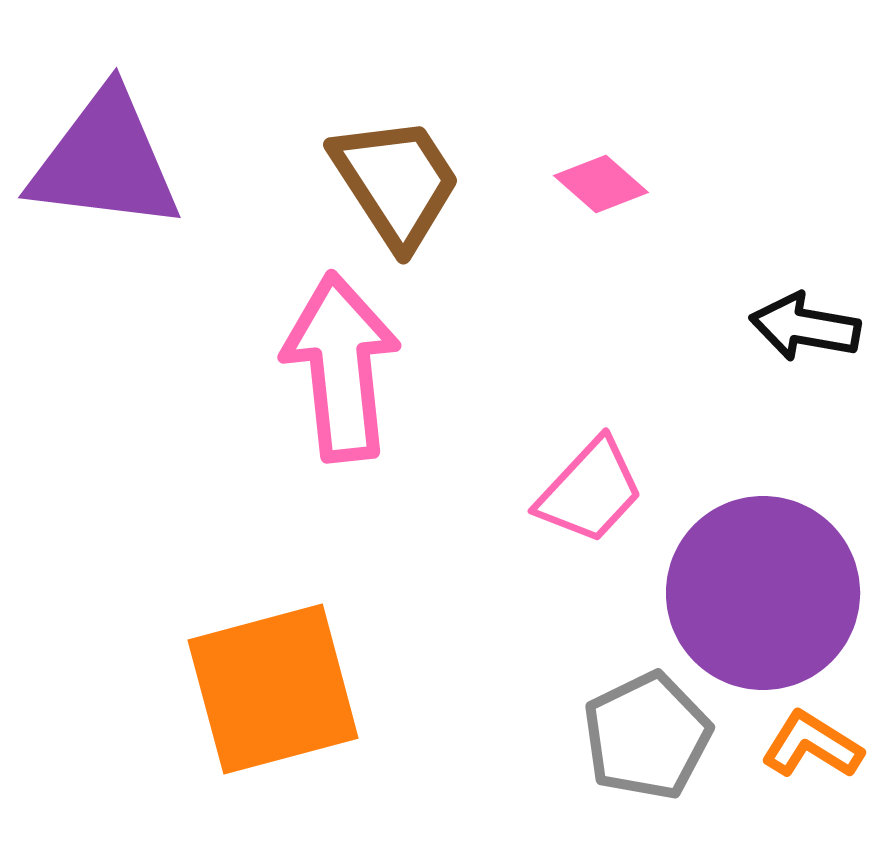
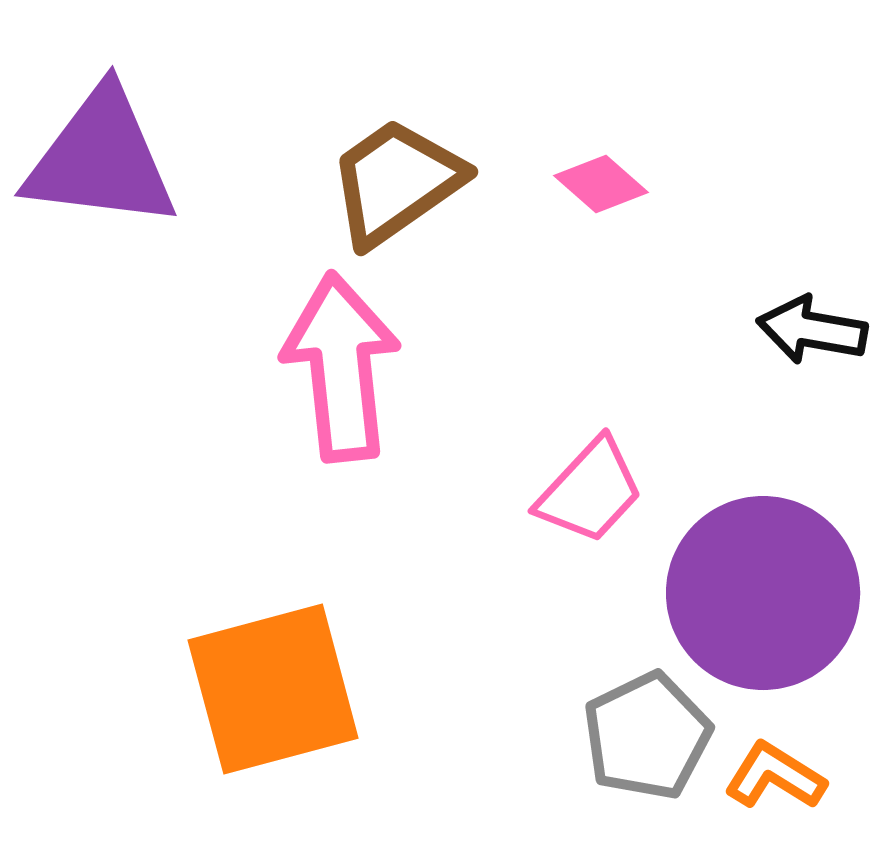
purple triangle: moved 4 px left, 2 px up
brown trapezoid: rotated 92 degrees counterclockwise
black arrow: moved 7 px right, 3 px down
orange L-shape: moved 37 px left, 31 px down
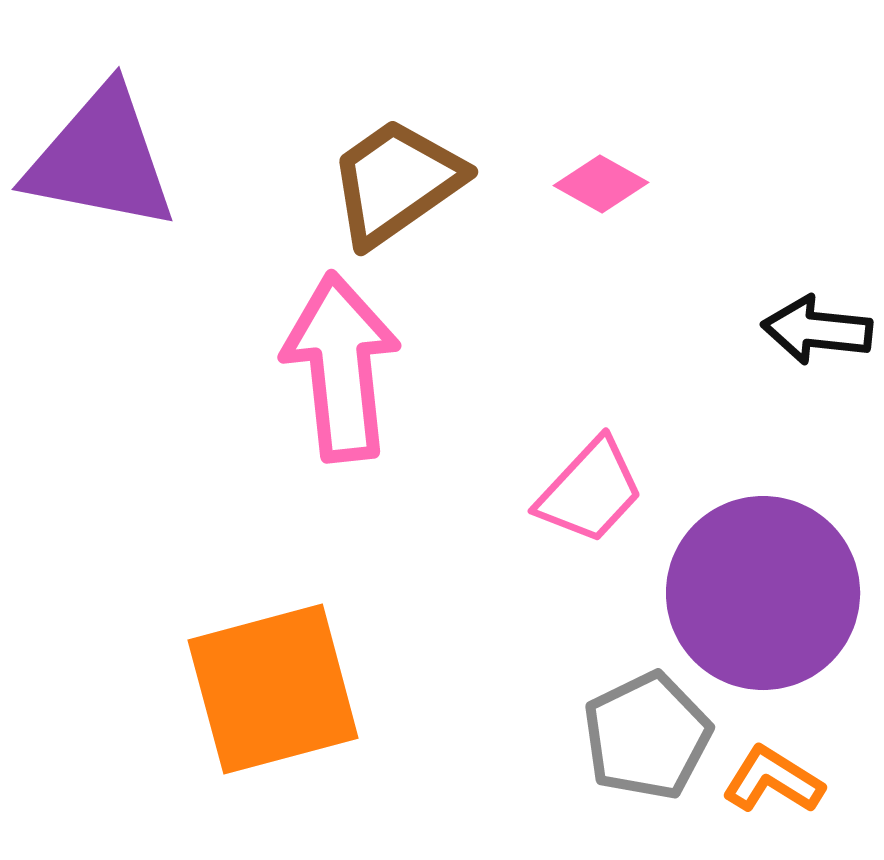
purple triangle: rotated 4 degrees clockwise
pink diamond: rotated 12 degrees counterclockwise
black arrow: moved 5 px right; rotated 4 degrees counterclockwise
orange L-shape: moved 2 px left, 4 px down
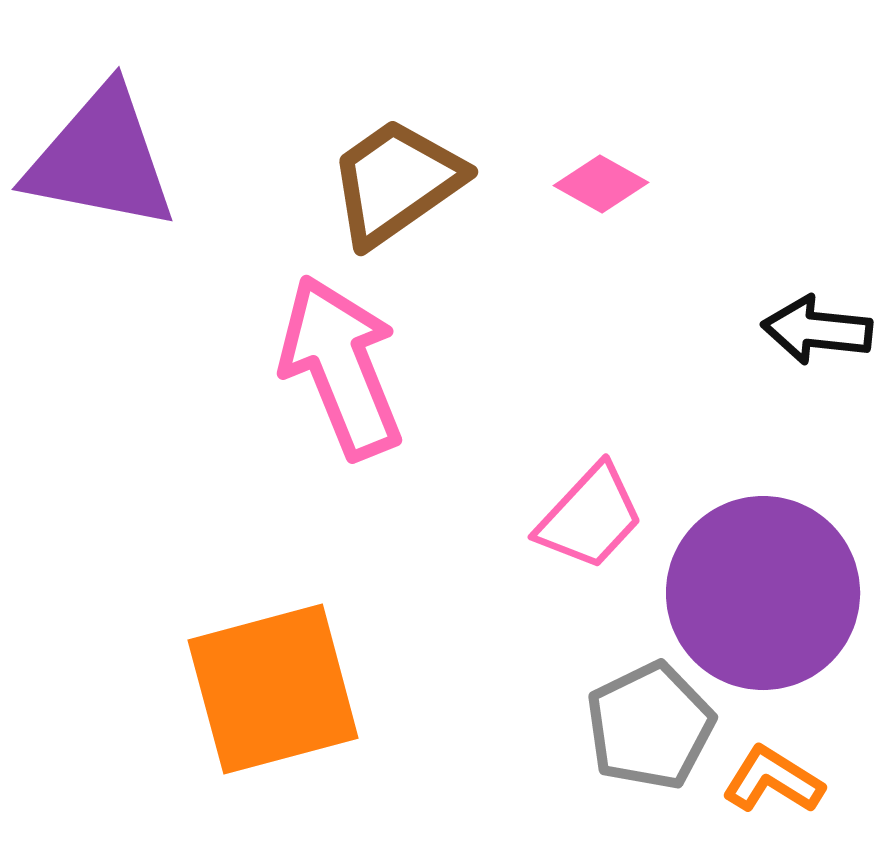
pink arrow: rotated 16 degrees counterclockwise
pink trapezoid: moved 26 px down
gray pentagon: moved 3 px right, 10 px up
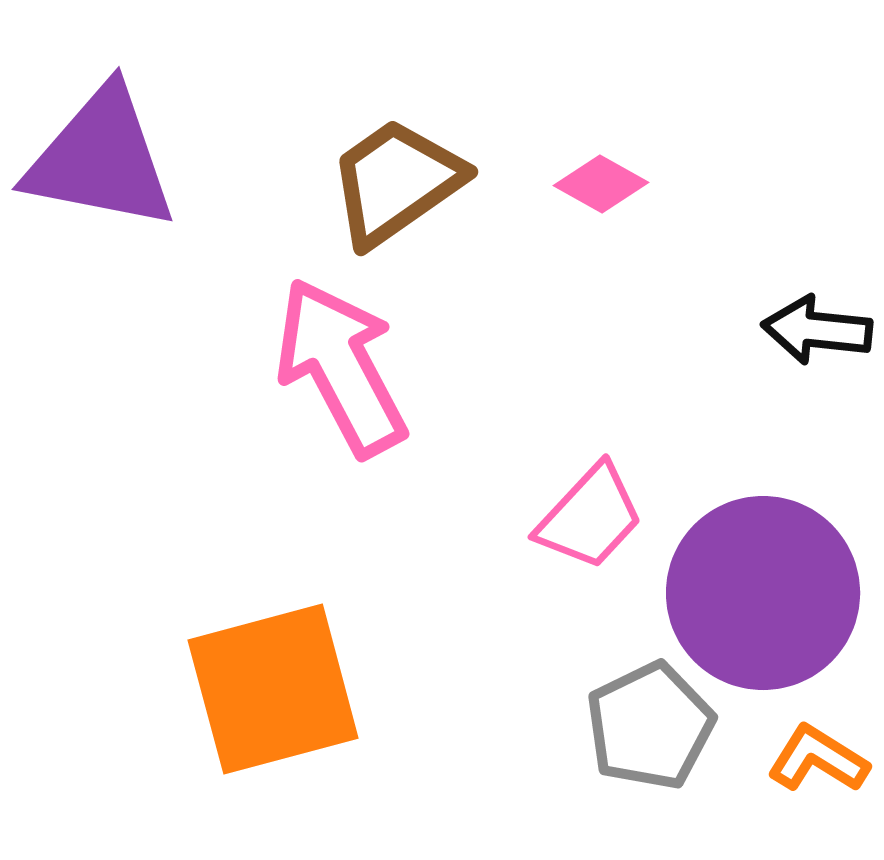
pink arrow: rotated 6 degrees counterclockwise
orange L-shape: moved 45 px right, 21 px up
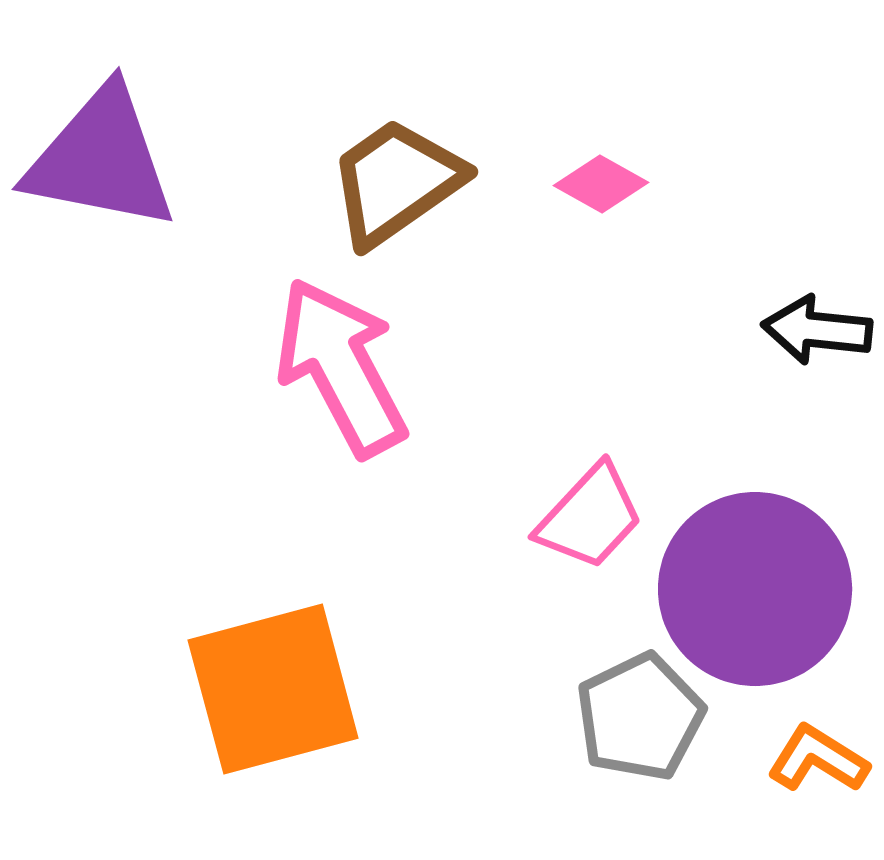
purple circle: moved 8 px left, 4 px up
gray pentagon: moved 10 px left, 9 px up
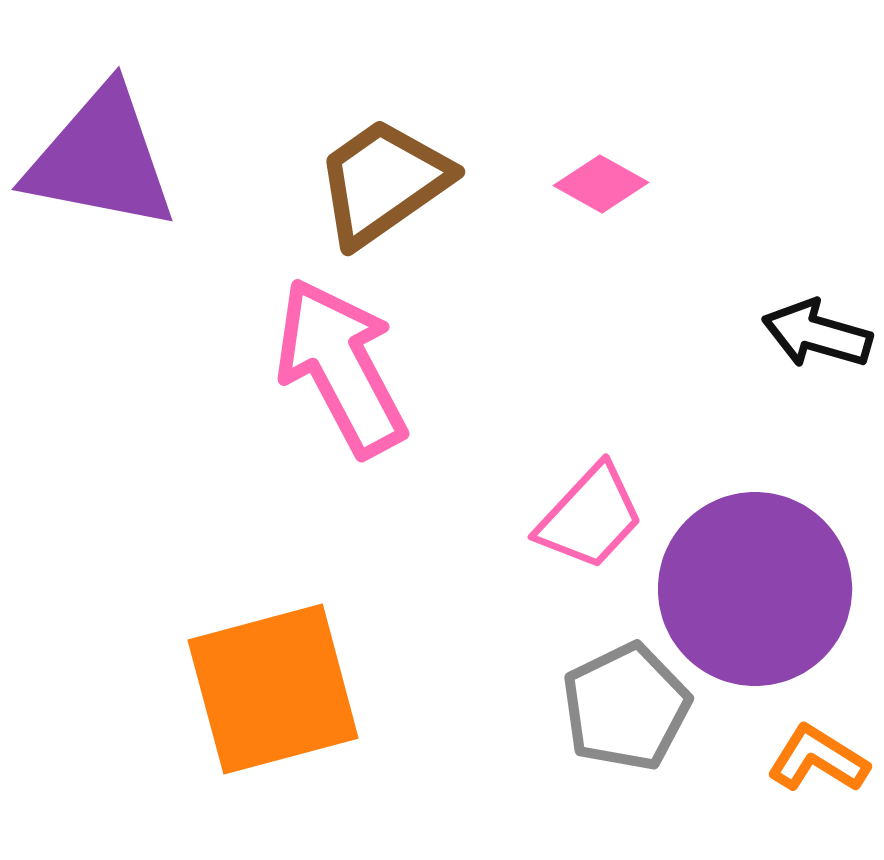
brown trapezoid: moved 13 px left
black arrow: moved 4 px down; rotated 10 degrees clockwise
gray pentagon: moved 14 px left, 10 px up
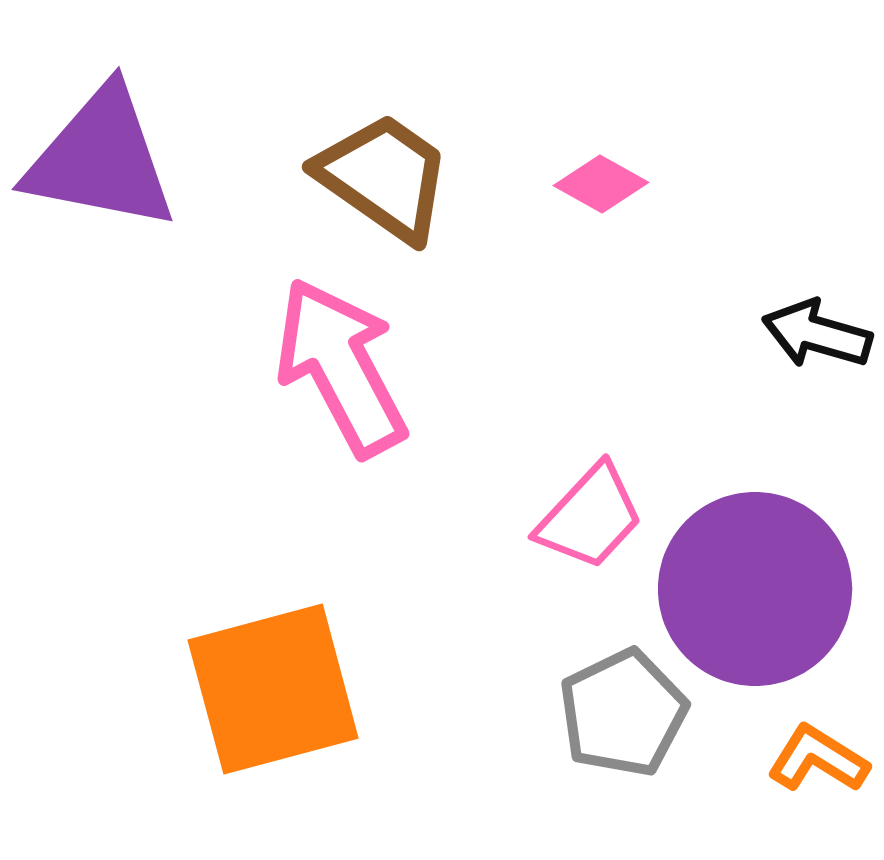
brown trapezoid: moved 1 px right, 5 px up; rotated 70 degrees clockwise
gray pentagon: moved 3 px left, 6 px down
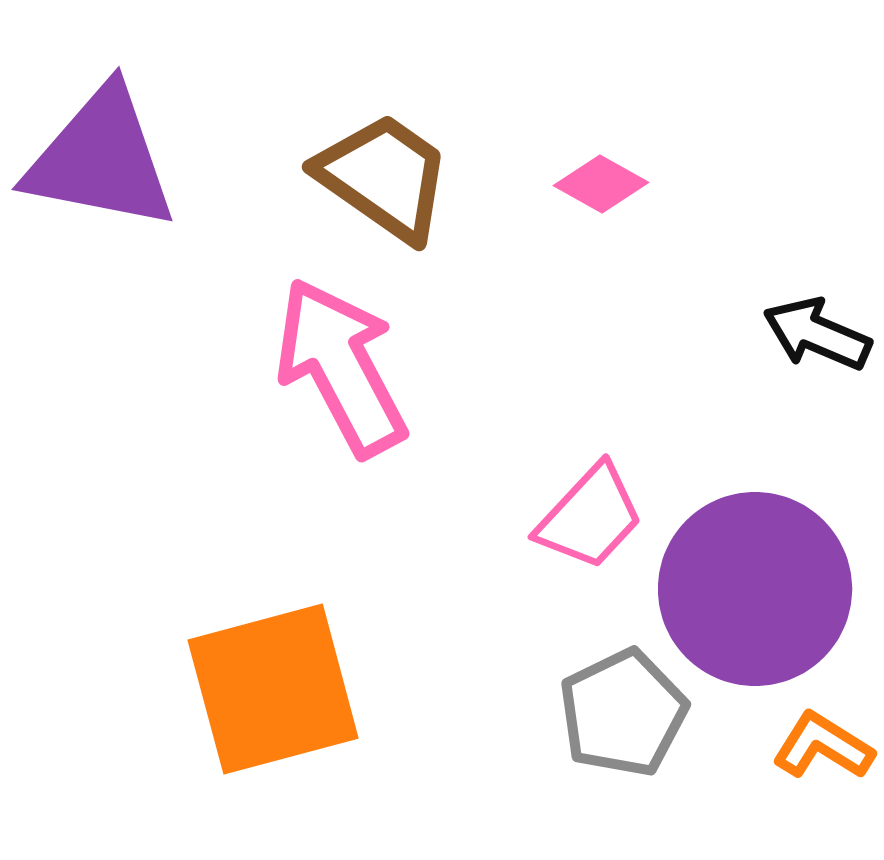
black arrow: rotated 7 degrees clockwise
orange L-shape: moved 5 px right, 13 px up
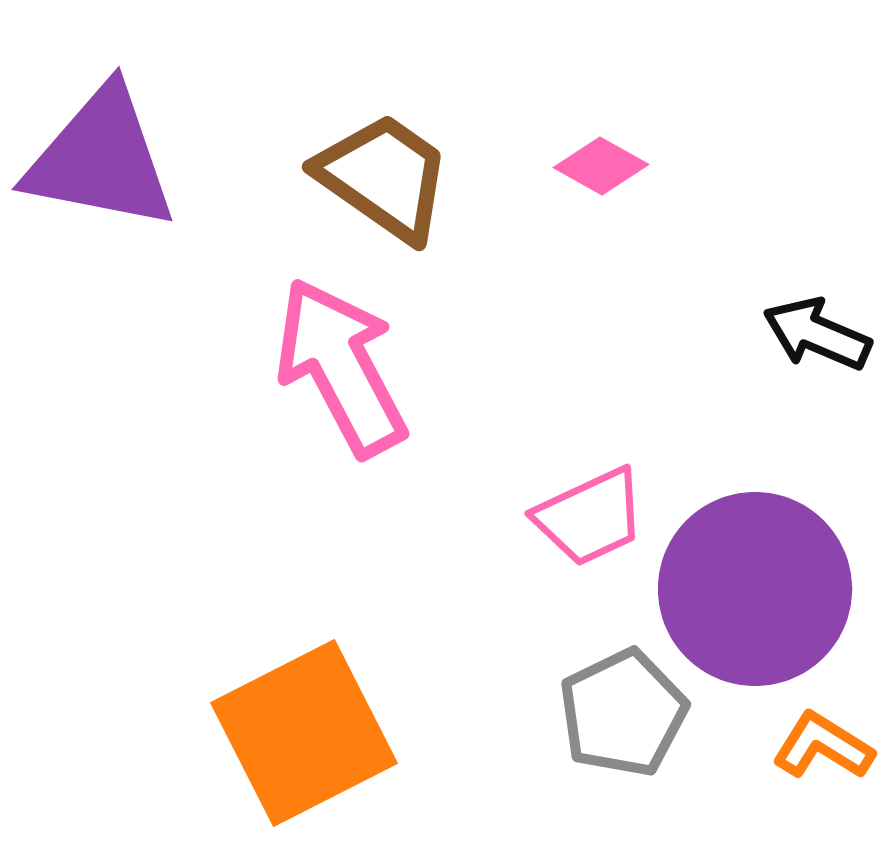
pink diamond: moved 18 px up
pink trapezoid: rotated 22 degrees clockwise
orange square: moved 31 px right, 44 px down; rotated 12 degrees counterclockwise
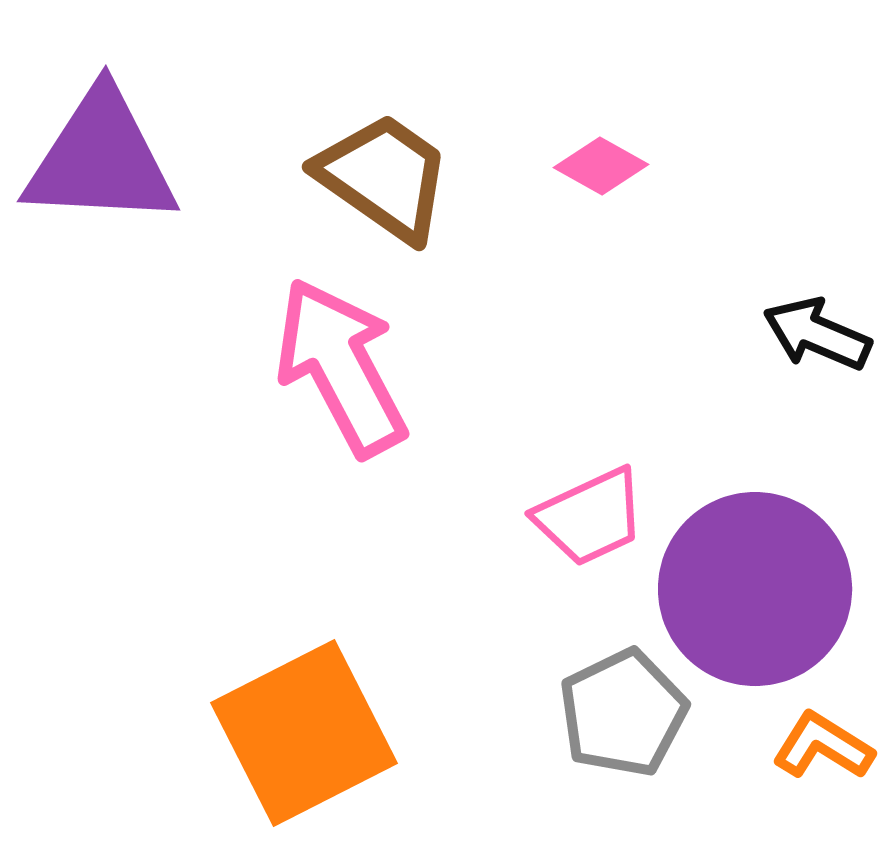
purple triangle: rotated 8 degrees counterclockwise
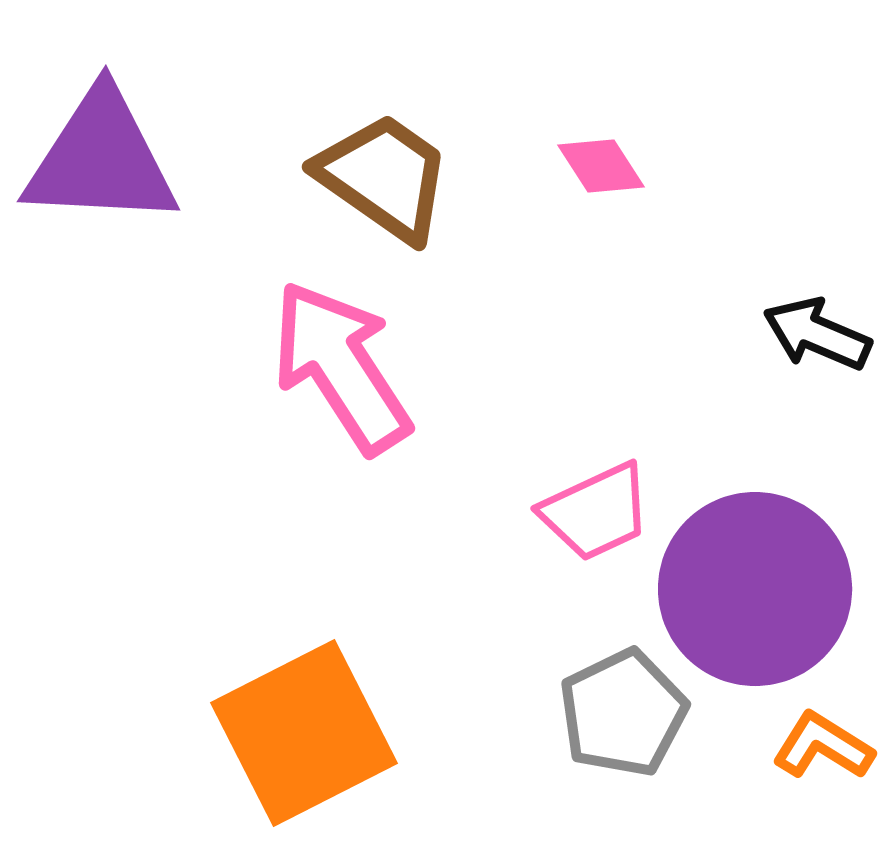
pink diamond: rotated 28 degrees clockwise
pink arrow: rotated 5 degrees counterclockwise
pink trapezoid: moved 6 px right, 5 px up
